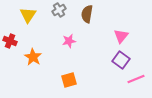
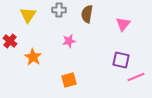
gray cross: rotated 32 degrees clockwise
pink triangle: moved 2 px right, 12 px up
red cross: rotated 16 degrees clockwise
purple square: rotated 24 degrees counterclockwise
pink line: moved 2 px up
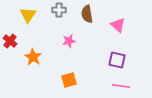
brown semicircle: rotated 18 degrees counterclockwise
pink triangle: moved 5 px left, 1 px down; rotated 28 degrees counterclockwise
purple square: moved 4 px left
pink line: moved 15 px left, 9 px down; rotated 30 degrees clockwise
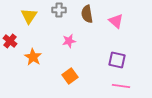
yellow triangle: moved 1 px right, 1 px down
pink triangle: moved 2 px left, 4 px up
orange square: moved 1 px right, 4 px up; rotated 21 degrees counterclockwise
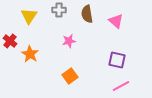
orange star: moved 3 px left, 3 px up
pink line: rotated 36 degrees counterclockwise
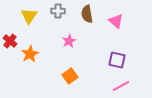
gray cross: moved 1 px left, 1 px down
pink star: rotated 16 degrees counterclockwise
orange star: rotated 12 degrees clockwise
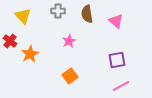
yellow triangle: moved 6 px left; rotated 18 degrees counterclockwise
purple square: rotated 24 degrees counterclockwise
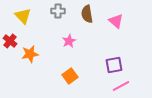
orange star: rotated 18 degrees clockwise
purple square: moved 3 px left, 5 px down
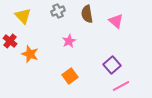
gray cross: rotated 24 degrees counterclockwise
orange star: rotated 30 degrees clockwise
purple square: moved 2 px left; rotated 30 degrees counterclockwise
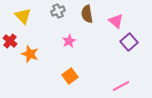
purple square: moved 17 px right, 23 px up
